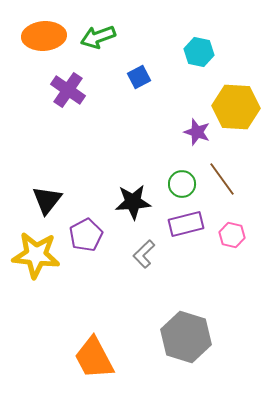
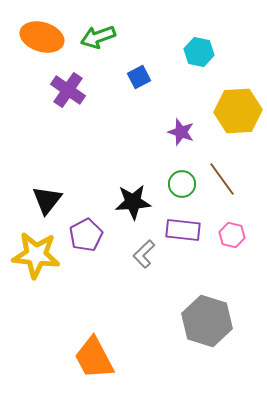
orange ellipse: moved 2 px left, 1 px down; rotated 21 degrees clockwise
yellow hexagon: moved 2 px right, 4 px down; rotated 6 degrees counterclockwise
purple star: moved 16 px left
purple rectangle: moved 3 px left, 6 px down; rotated 20 degrees clockwise
gray hexagon: moved 21 px right, 16 px up
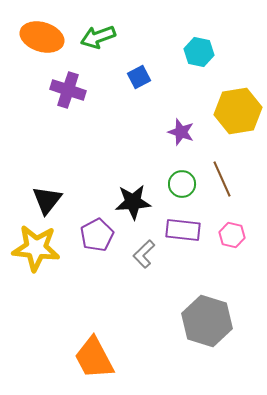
purple cross: rotated 16 degrees counterclockwise
yellow hexagon: rotated 6 degrees counterclockwise
brown line: rotated 12 degrees clockwise
purple pentagon: moved 11 px right
yellow star: moved 7 px up
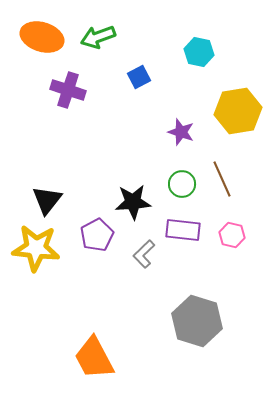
gray hexagon: moved 10 px left
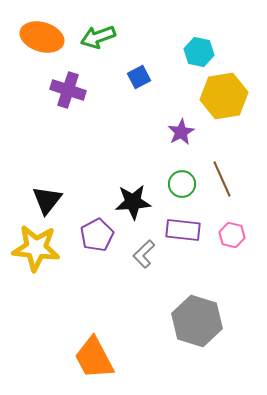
yellow hexagon: moved 14 px left, 15 px up
purple star: rotated 24 degrees clockwise
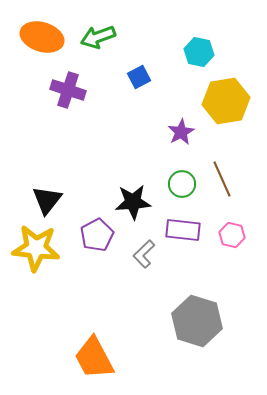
yellow hexagon: moved 2 px right, 5 px down
